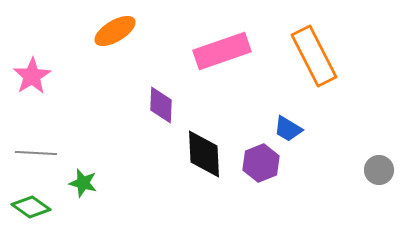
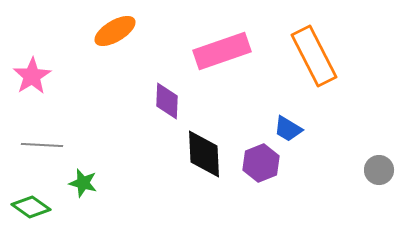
purple diamond: moved 6 px right, 4 px up
gray line: moved 6 px right, 8 px up
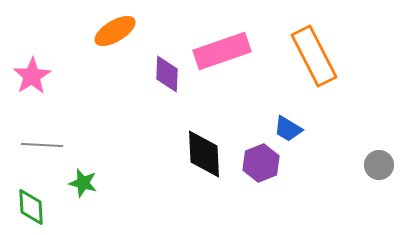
purple diamond: moved 27 px up
gray circle: moved 5 px up
green diamond: rotated 51 degrees clockwise
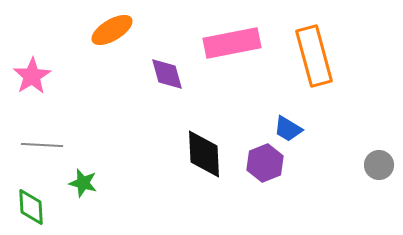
orange ellipse: moved 3 px left, 1 px up
pink rectangle: moved 10 px right, 8 px up; rotated 8 degrees clockwise
orange rectangle: rotated 12 degrees clockwise
purple diamond: rotated 18 degrees counterclockwise
purple hexagon: moved 4 px right
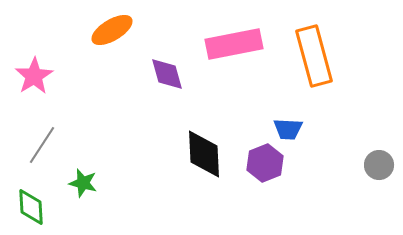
pink rectangle: moved 2 px right, 1 px down
pink star: moved 2 px right
blue trapezoid: rotated 28 degrees counterclockwise
gray line: rotated 60 degrees counterclockwise
